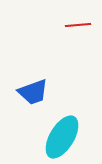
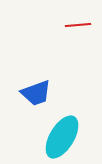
blue trapezoid: moved 3 px right, 1 px down
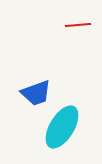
cyan ellipse: moved 10 px up
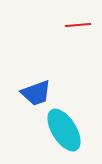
cyan ellipse: moved 2 px right, 3 px down; rotated 63 degrees counterclockwise
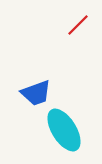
red line: rotated 40 degrees counterclockwise
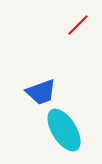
blue trapezoid: moved 5 px right, 1 px up
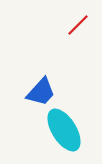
blue trapezoid: rotated 28 degrees counterclockwise
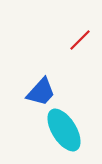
red line: moved 2 px right, 15 px down
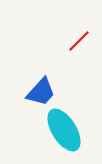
red line: moved 1 px left, 1 px down
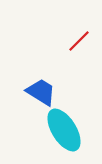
blue trapezoid: rotated 100 degrees counterclockwise
